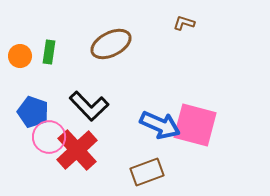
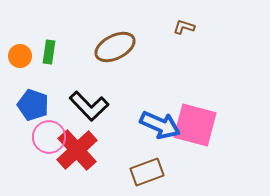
brown L-shape: moved 4 px down
brown ellipse: moved 4 px right, 3 px down
blue pentagon: moved 7 px up
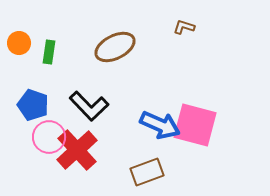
orange circle: moved 1 px left, 13 px up
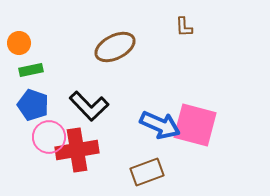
brown L-shape: rotated 110 degrees counterclockwise
green rectangle: moved 18 px left, 18 px down; rotated 70 degrees clockwise
red cross: rotated 33 degrees clockwise
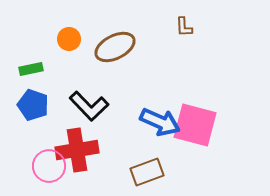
orange circle: moved 50 px right, 4 px up
green rectangle: moved 1 px up
blue arrow: moved 3 px up
pink circle: moved 29 px down
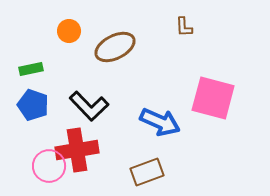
orange circle: moved 8 px up
pink square: moved 18 px right, 27 px up
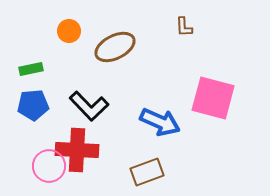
blue pentagon: rotated 24 degrees counterclockwise
red cross: rotated 12 degrees clockwise
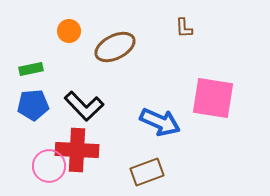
brown L-shape: moved 1 px down
pink square: rotated 6 degrees counterclockwise
black L-shape: moved 5 px left
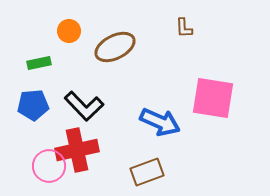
green rectangle: moved 8 px right, 6 px up
red cross: rotated 15 degrees counterclockwise
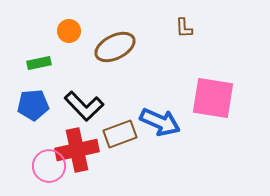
brown rectangle: moved 27 px left, 38 px up
